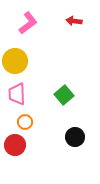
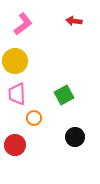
pink L-shape: moved 5 px left, 1 px down
green square: rotated 12 degrees clockwise
orange circle: moved 9 px right, 4 px up
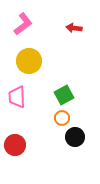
red arrow: moved 7 px down
yellow circle: moved 14 px right
pink trapezoid: moved 3 px down
orange circle: moved 28 px right
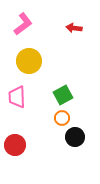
green square: moved 1 px left
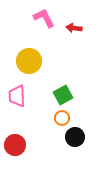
pink L-shape: moved 21 px right, 6 px up; rotated 80 degrees counterclockwise
pink trapezoid: moved 1 px up
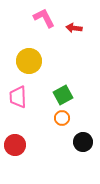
pink trapezoid: moved 1 px right, 1 px down
black circle: moved 8 px right, 5 px down
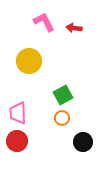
pink L-shape: moved 4 px down
pink trapezoid: moved 16 px down
red circle: moved 2 px right, 4 px up
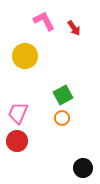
pink L-shape: moved 1 px up
red arrow: rotated 133 degrees counterclockwise
yellow circle: moved 4 px left, 5 px up
pink trapezoid: rotated 25 degrees clockwise
black circle: moved 26 px down
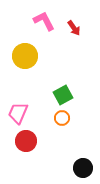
red circle: moved 9 px right
